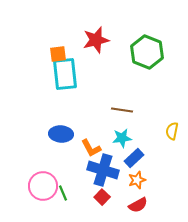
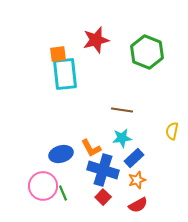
blue ellipse: moved 20 px down; rotated 20 degrees counterclockwise
red square: moved 1 px right
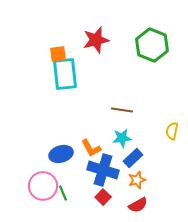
green hexagon: moved 5 px right, 7 px up
blue rectangle: moved 1 px left
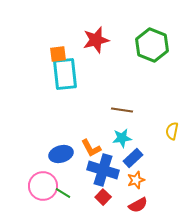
orange star: moved 1 px left
green line: rotated 35 degrees counterclockwise
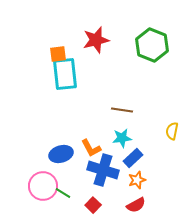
orange star: moved 1 px right
red square: moved 10 px left, 8 px down
red semicircle: moved 2 px left
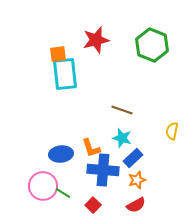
brown line: rotated 10 degrees clockwise
cyan star: rotated 24 degrees clockwise
orange L-shape: rotated 10 degrees clockwise
blue ellipse: rotated 10 degrees clockwise
blue cross: rotated 12 degrees counterclockwise
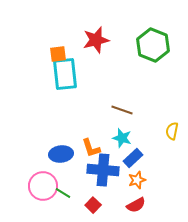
green hexagon: moved 1 px right
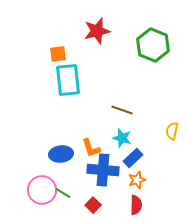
red star: moved 1 px right, 9 px up
cyan rectangle: moved 3 px right, 6 px down
pink circle: moved 1 px left, 4 px down
red semicircle: rotated 60 degrees counterclockwise
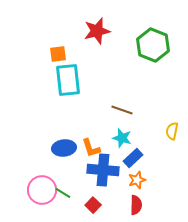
blue ellipse: moved 3 px right, 6 px up
